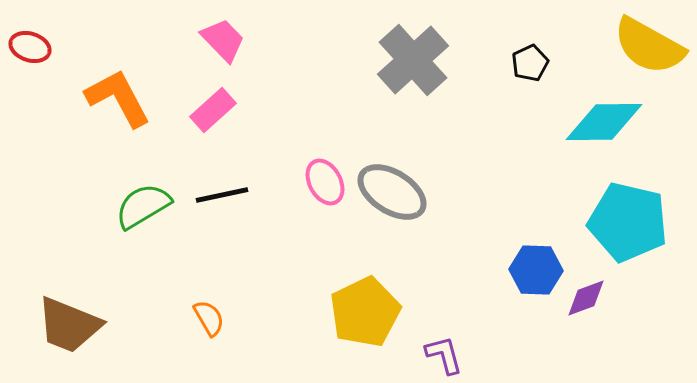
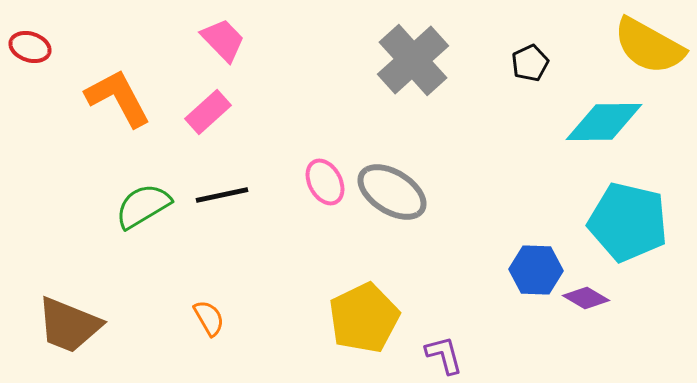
pink rectangle: moved 5 px left, 2 px down
purple diamond: rotated 51 degrees clockwise
yellow pentagon: moved 1 px left, 6 px down
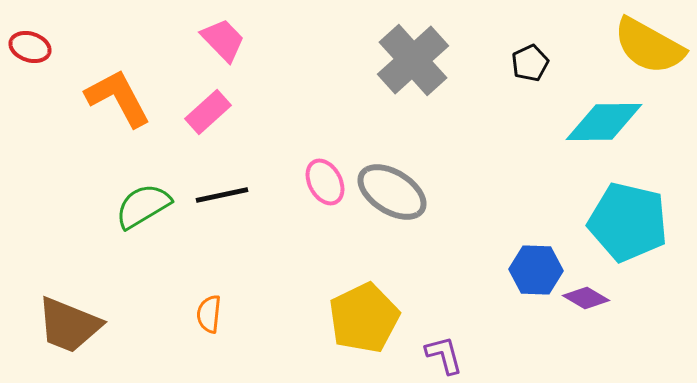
orange semicircle: moved 4 px up; rotated 144 degrees counterclockwise
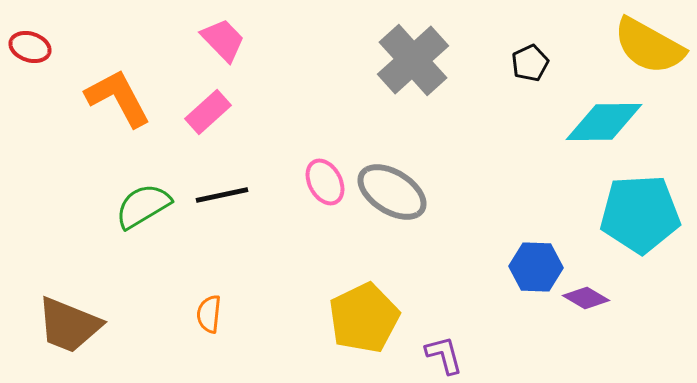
cyan pentagon: moved 12 px right, 8 px up; rotated 16 degrees counterclockwise
blue hexagon: moved 3 px up
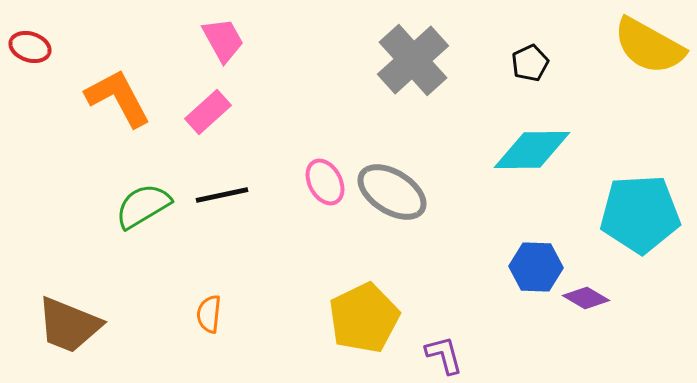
pink trapezoid: rotated 15 degrees clockwise
cyan diamond: moved 72 px left, 28 px down
